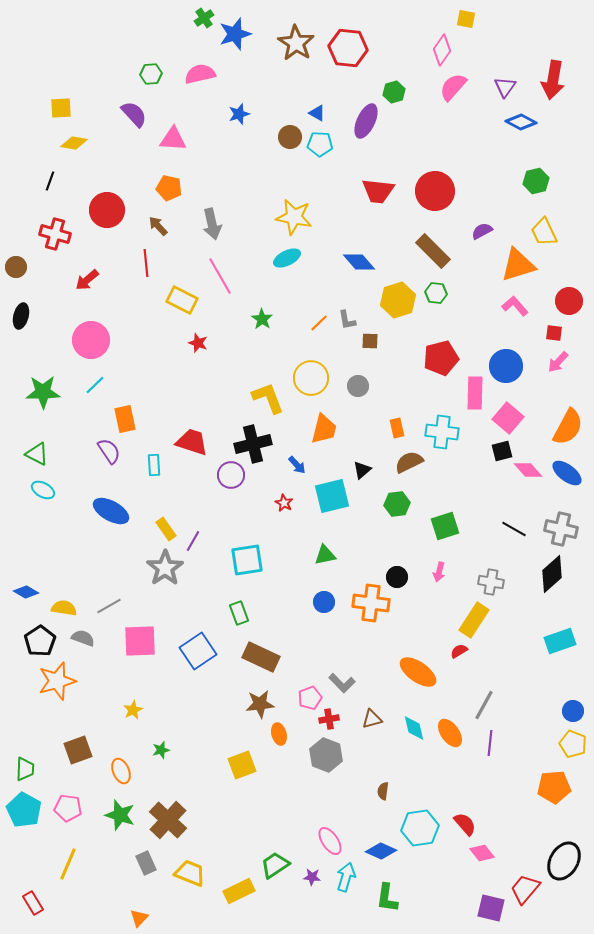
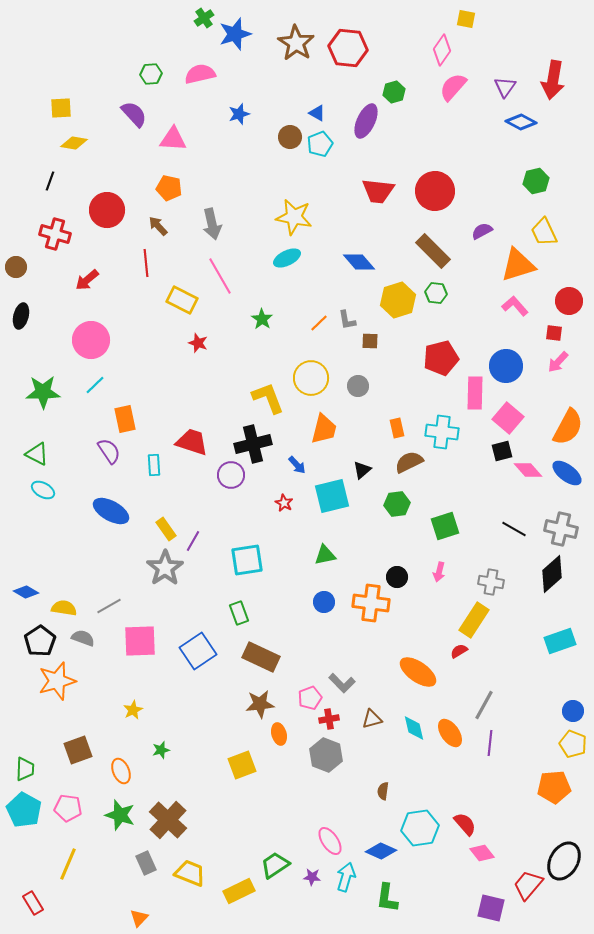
cyan pentagon at (320, 144): rotated 25 degrees counterclockwise
red trapezoid at (525, 889): moved 3 px right, 4 px up
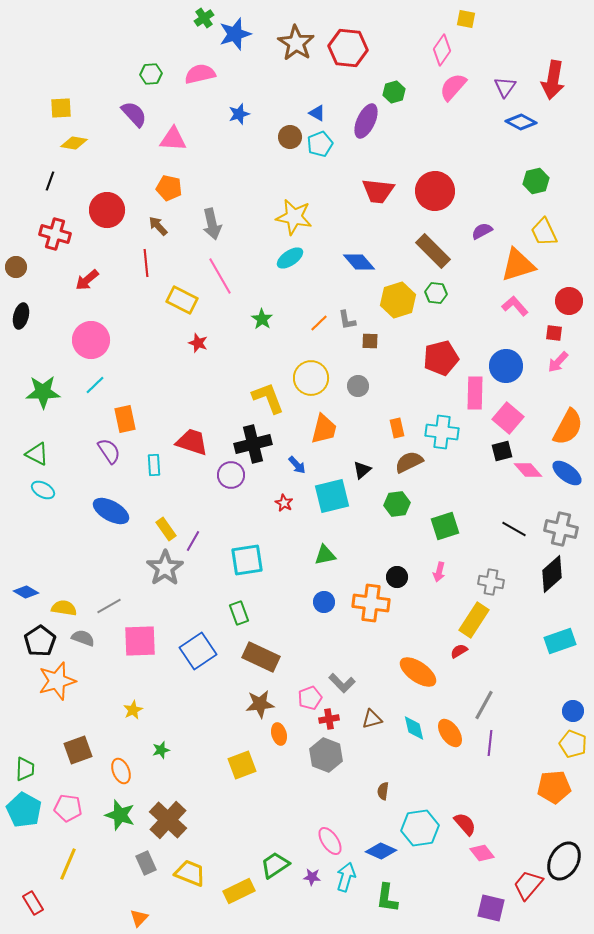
cyan ellipse at (287, 258): moved 3 px right; rotated 8 degrees counterclockwise
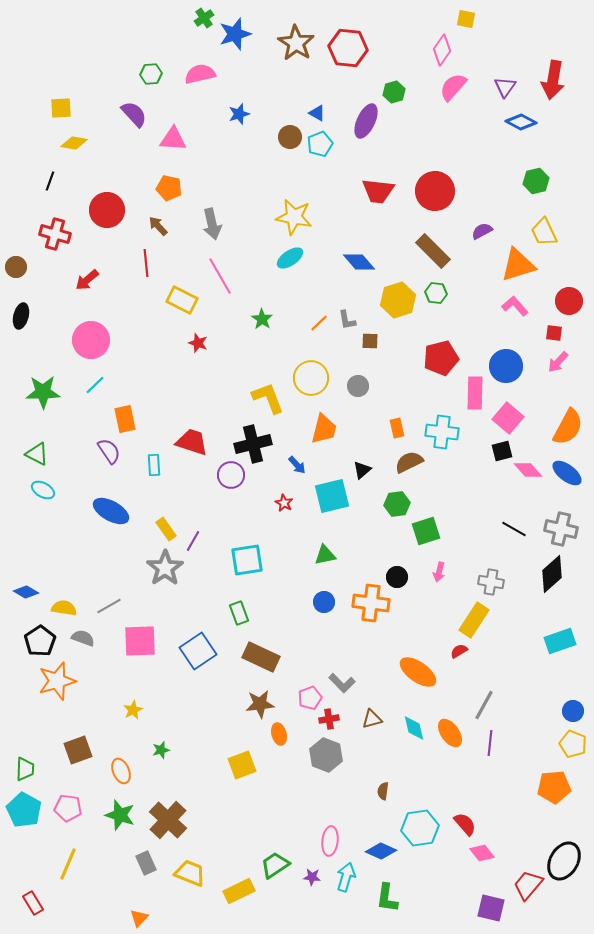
green square at (445, 526): moved 19 px left, 5 px down
pink ellipse at (330, 841): rotated 40 degrees clockwise
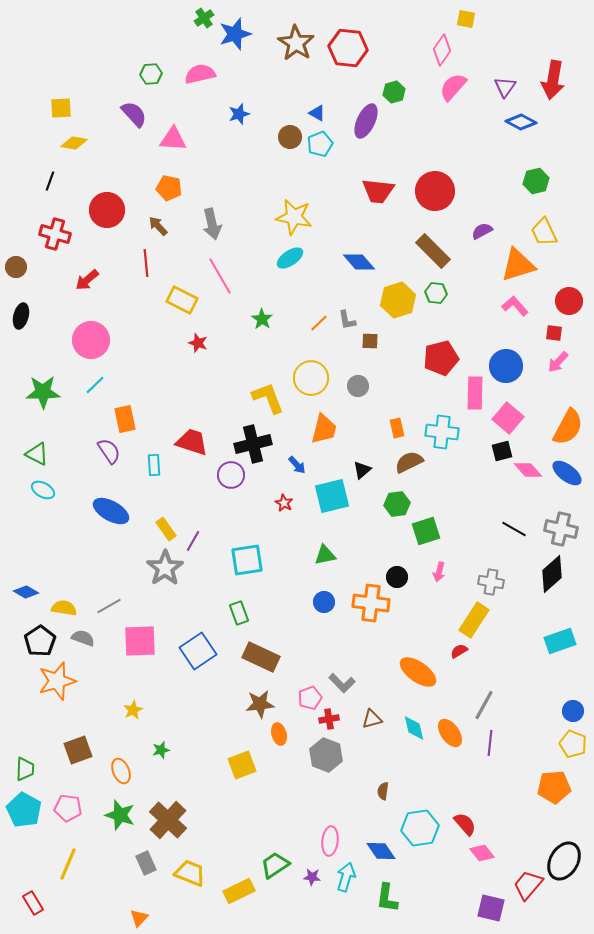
blue diamond at (381, 851): rotated 32 degrees clockwise
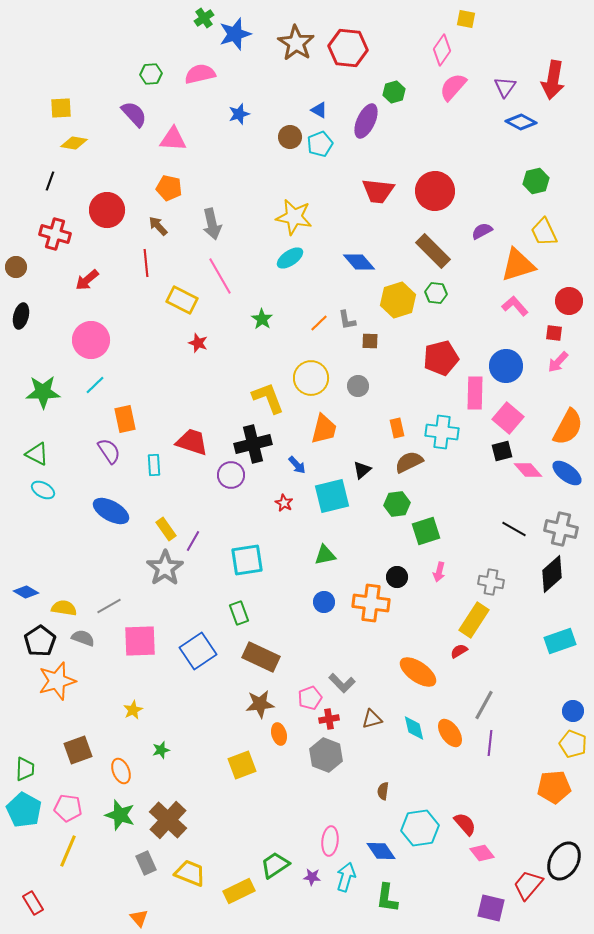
blue triangle at (317, 113): moved 2 px right, 3 px up
yellow line at (68, 864): moved 13 px up
orange triangle at (139, 918): rotated 24 degrees counterclockwise
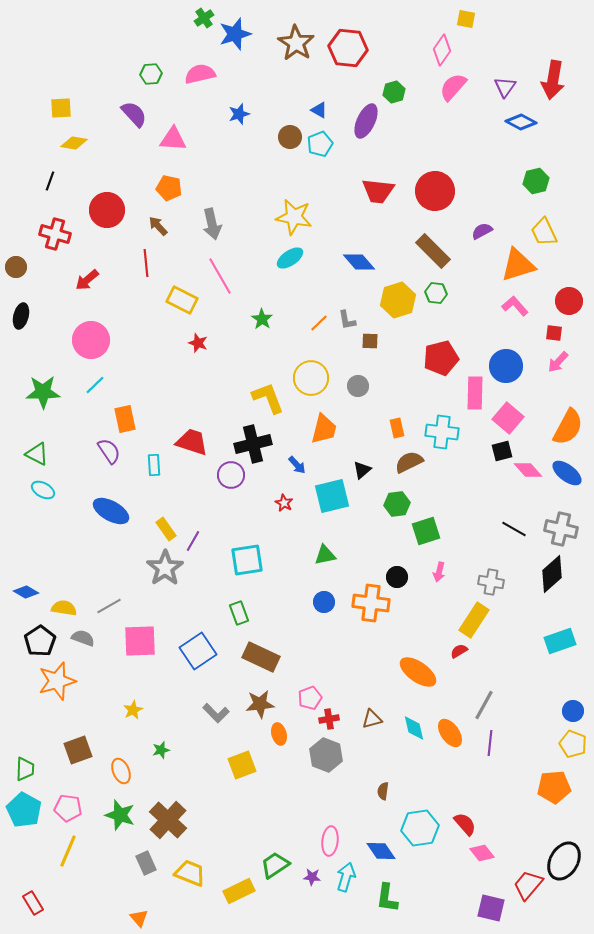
gray L-shape at (342, 683): moved 126 px left, 30 px down
